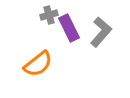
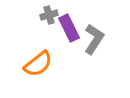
gray L-shape: moved 7 px left, 7 px down; rotated 8 degrees counterclockwise
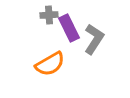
gray cross: rotated 12 degrees clockwise
orange semicircle: moved 12 px right; rotated 8 degrees clockwise
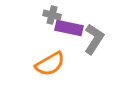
gray cross: moved 3 px right; rotated 18 degrees clockwise
purple rectangle: rotated 52 degrees counterclockwise
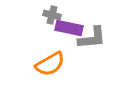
gray L-shape: moved 2 px left, 1 px up; rotated 52 degrees clockwise
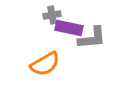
gray cross: rotated 24 degrees counterclockwise
orange semicircle: moved 5 px left
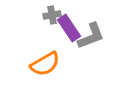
purple rectangle: rotated 44 degrees clockwise
gray L-shape: moved 1 px left, 2 px up; rotated 16 degrees counterclockwise
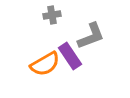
purple rectangle: moved 1 px right, 28 px down
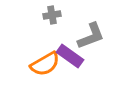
purple rectangle: rotated 20 degrees counterclockwise
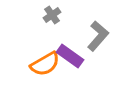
gray cross: rotated 24 degrees counterclockwise
gray L-shape: moved 7 px right; rotated 28 degrees counterclockwise
